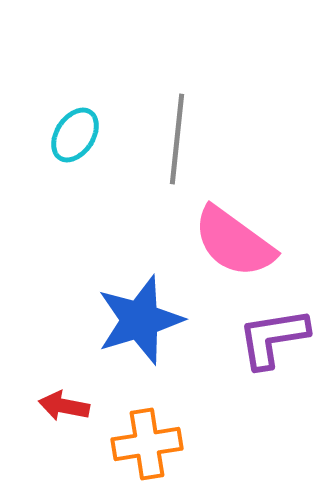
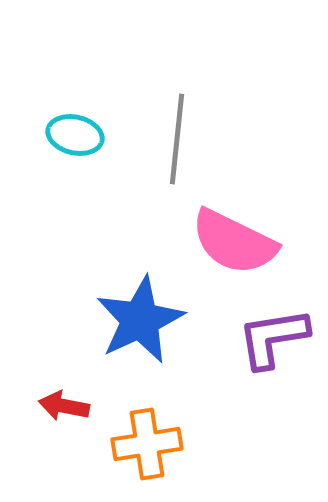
cyan ellipse: rotated 70 degrees clockwise
pink semicircle: rotated 10 degrees counterclockwise
blue star: rotated 8 degrees counterclockwise
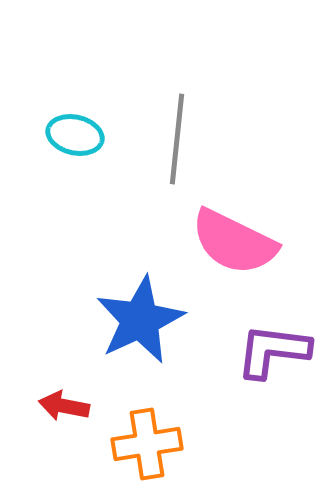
purple L-shape: moved 13 px down; rotated 16 degrees clockwise
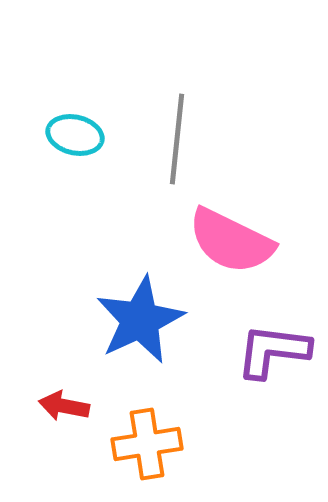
pink semicircle: moved 3 px left, 1 px up
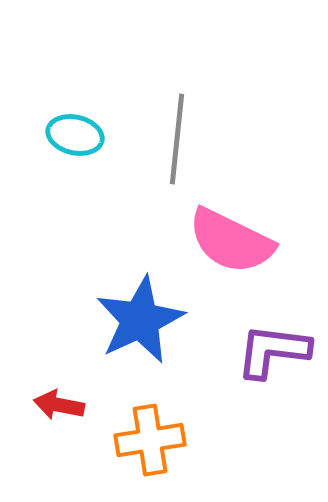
red arrow: moved 5 px left, 1 px up
orange cross: moved 3 px right, 4 px up
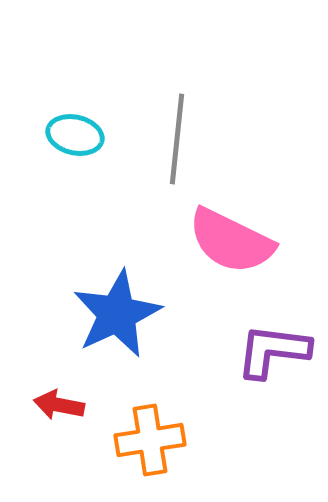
blue star: moved 23 px left, 6 px up
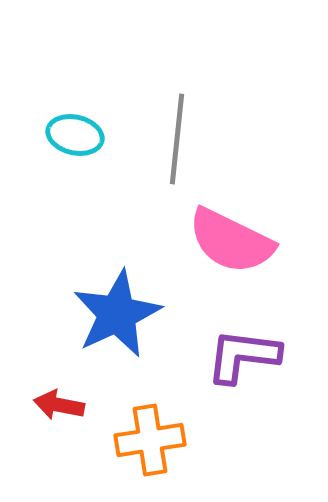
purple L-shape: moved 30 px left, 5 px down
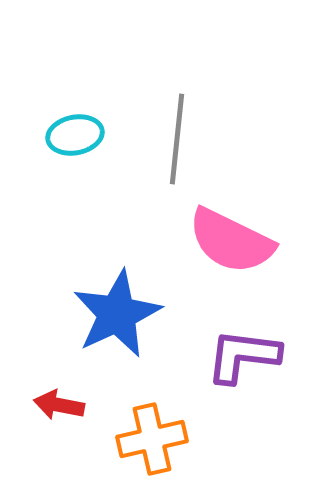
cyan ellipse: rotated 24 degrees counterclockwise
orange cross: moved 2 px right, 1 px up; rotated 4 degrees counterclockwise
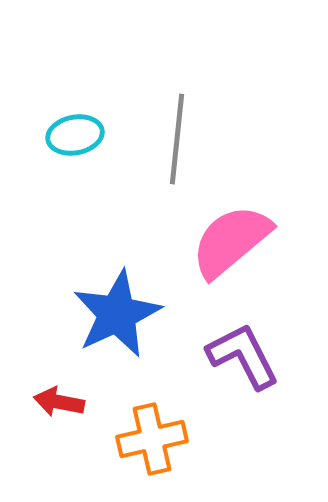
pink semicircle: rotated 114 degrees clockwise
purple L-shape: rotated 56 degrees clockwise
red arrow: moved 3 px up
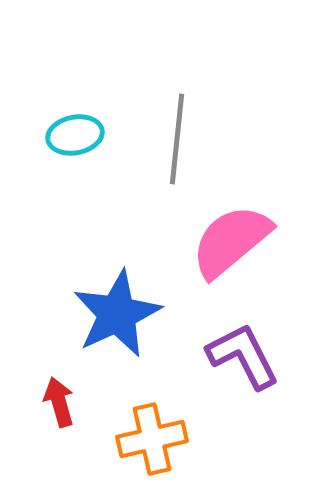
red arrow: rotated 63 degrees clockwise
